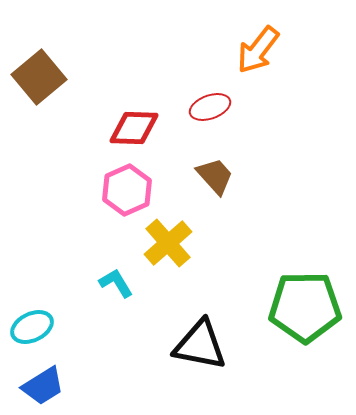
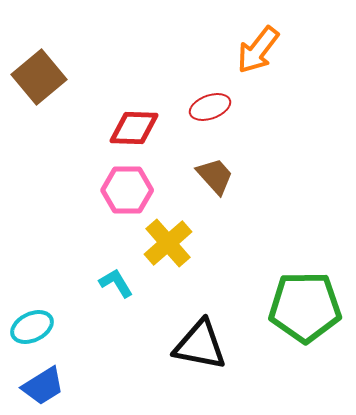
pink hexagon: rotated 24 degrees clockwise
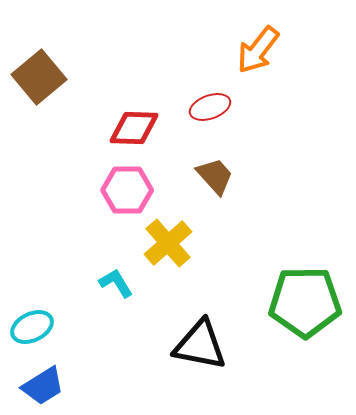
green pentagon: moved 5 px up
